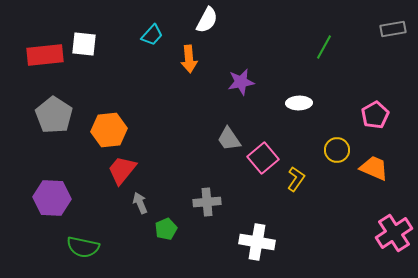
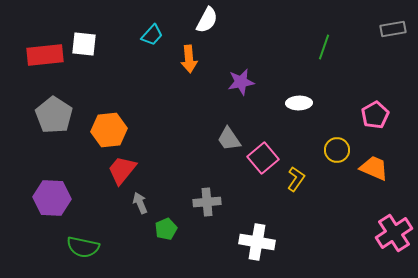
green line: rotated 10 degrees counterclockwise
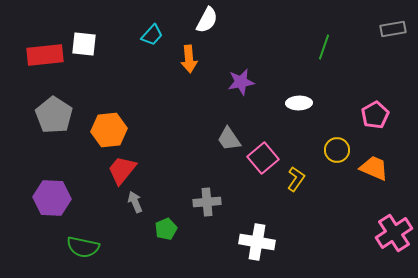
gray arrow: moved 5 px left, 1 px up
